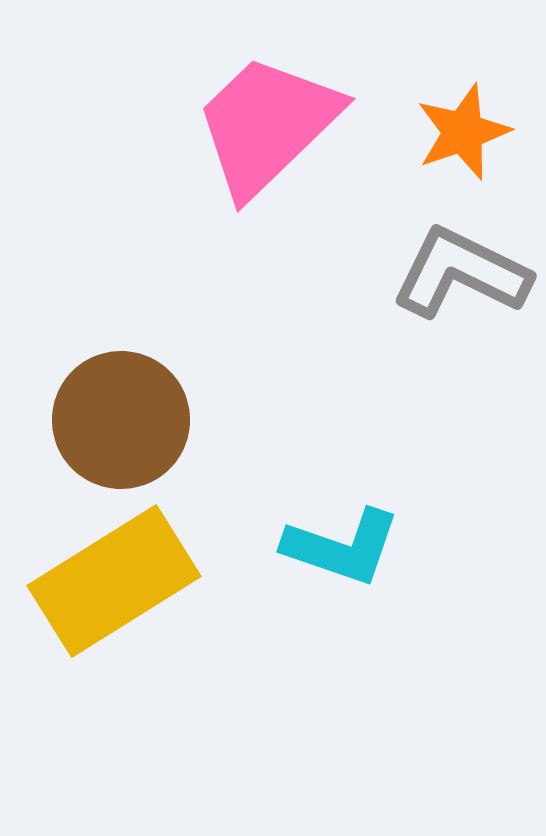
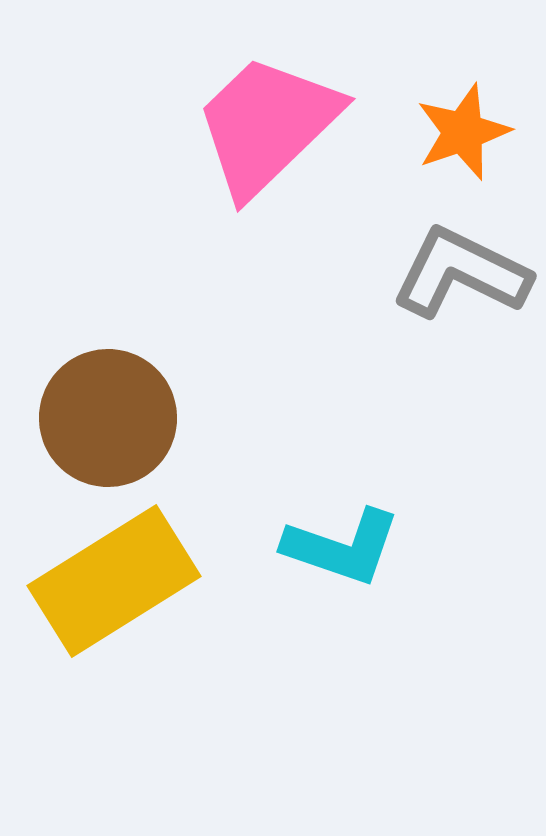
brown circle: moved 13 px left, 2 px up
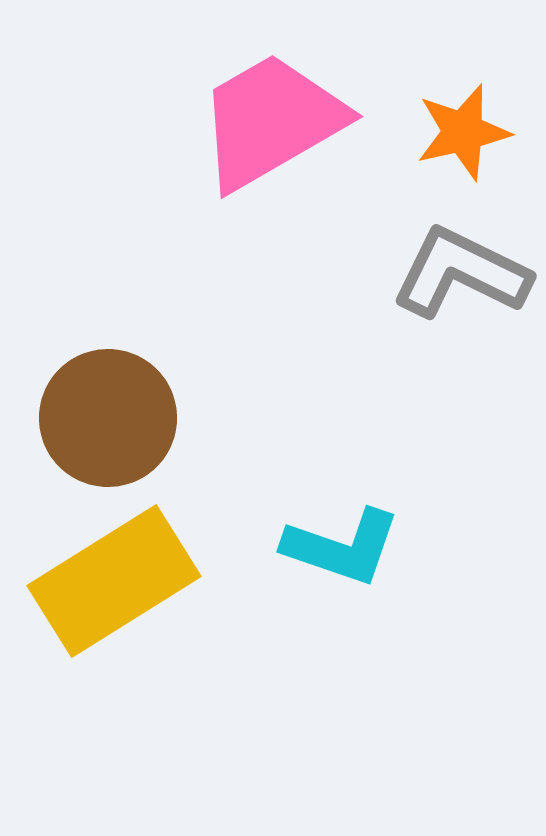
pink trapezoid: moved 4 px right, 4 px up; rotated 14 degrees clockwise
orange star: rotated 6 degrees clockwise
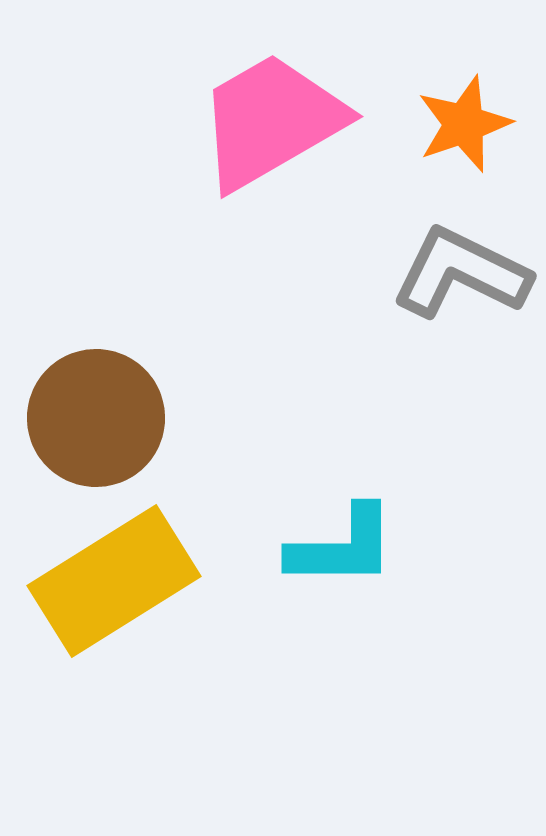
orange star: moved 1 px right, 8 px up; rotated 6 degrees counterclockwise
brown circle: moved 12 px left
cyan L-shape: rotated 19 degrees counterclockwise
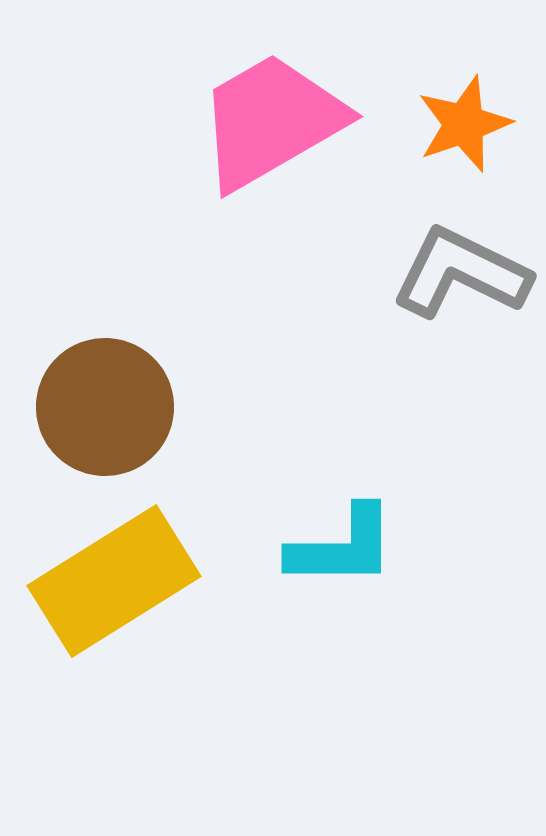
brown circle: moved 9 px right, 11 px up
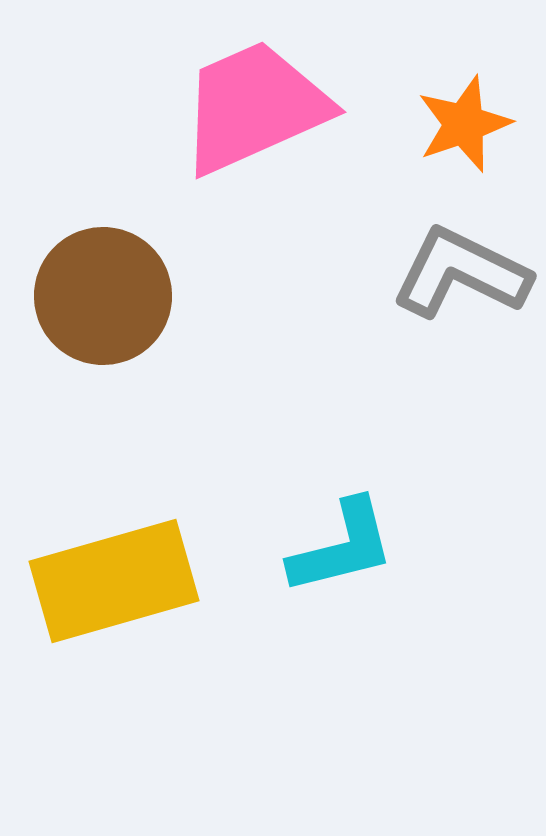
pink trapezoid: moved 17 px left, 14 px up; rotated 6 degrees clockwise
brown circle: moved 2 px left, 111 px up
cyan L-shape: rotated 14 degrees counterclockwise
yellow rectangle: rotated 16 degrees clockwise
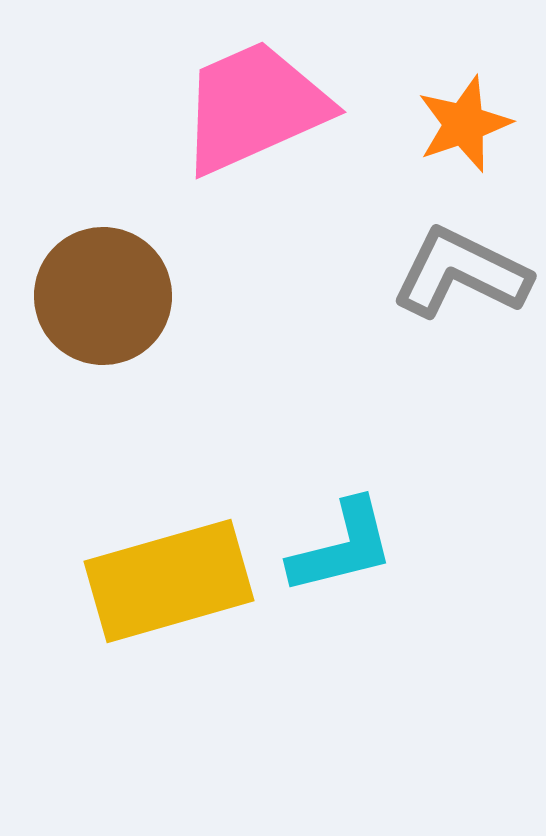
yellow rectangle: moved 55 px right
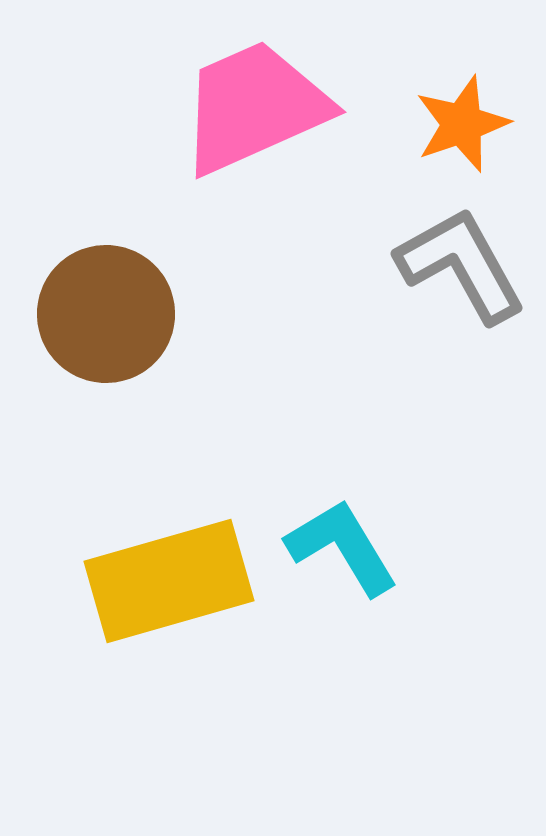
orange star: moved 2 px left
gray L-shape: moved 8 px up; rotated 35 degrees clockwise
brown circle: moved 3 px right, 18 px down
cyan L-shape: rotated 107 degrees counterclockwise
